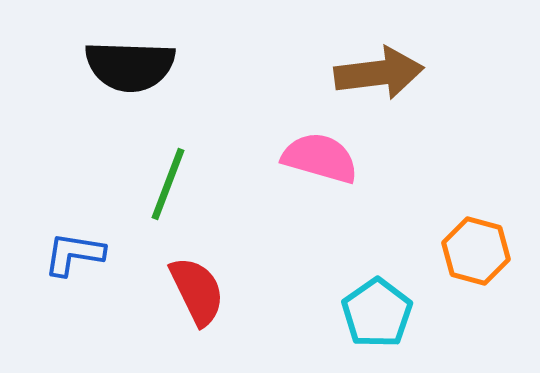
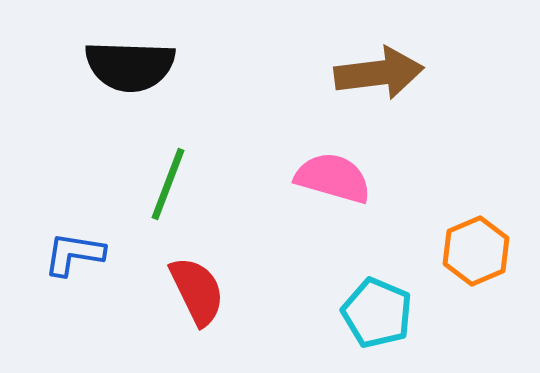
pink semicircle: moved 13 px right, 20 px down
orange hexagon: rotated 22 degrees clockwise
cyan pentagon: rotated 14 degrees counterclockwise
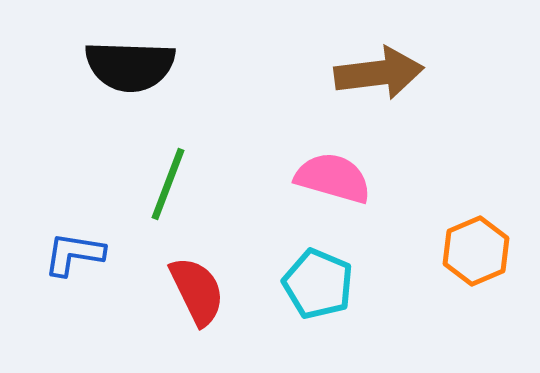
cyan pentagon: moved 59 px left, 29 px up
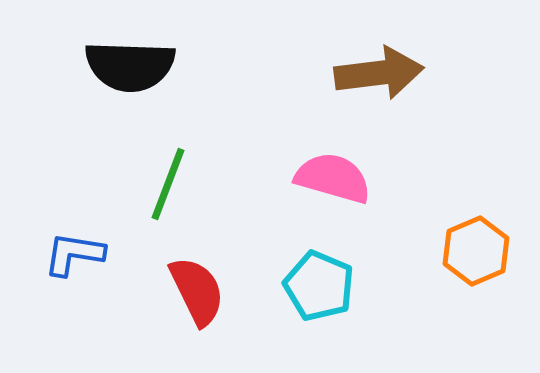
cyan pentagon: moved 1 px right, 2 px down
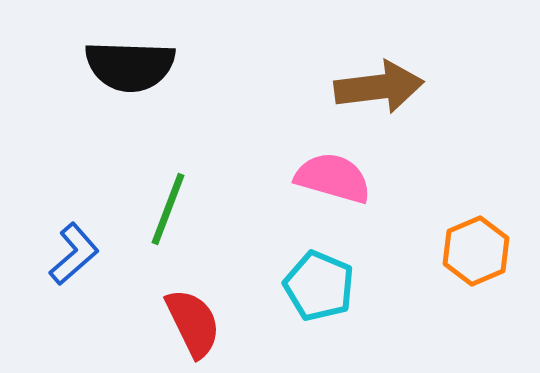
brown arrow: moved 14 px down
green line: moved 25 px down
blue L-shape: rotated 130 degrees clockwise
red semicircle: moved 4 px left, 32 px down
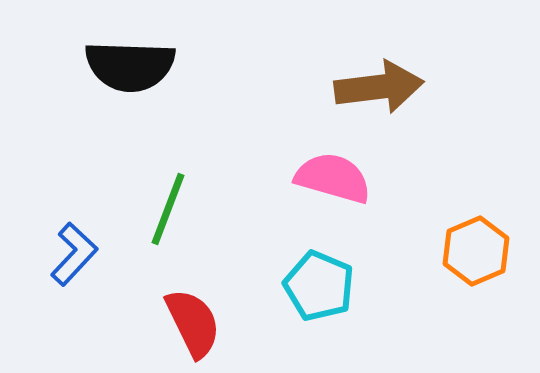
blue L-shape: rotated 6 degrees counterclockwise
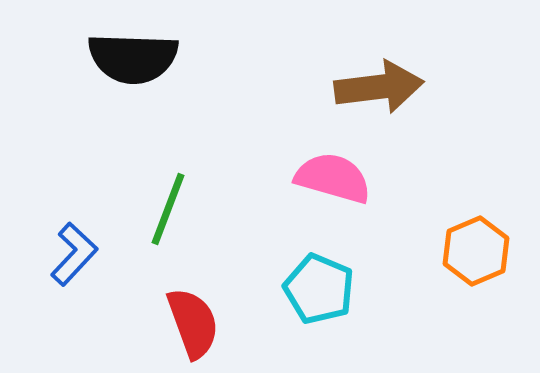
black semicircle: moved 3 px right, 8 px up
cyan pentagon: moved 3 px down
red semicircle: rotated 6 degrees clockwise
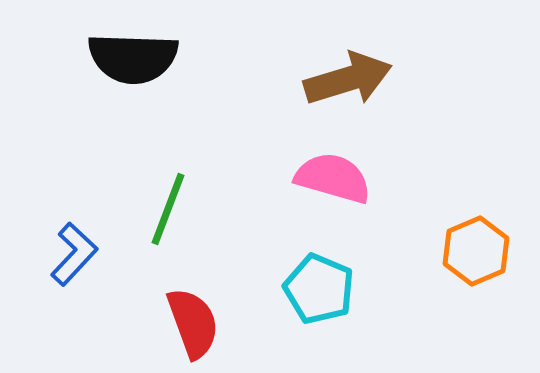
brown arrow: moved 31 px left, 8 px up; rotated 10 degrees counterclockwise
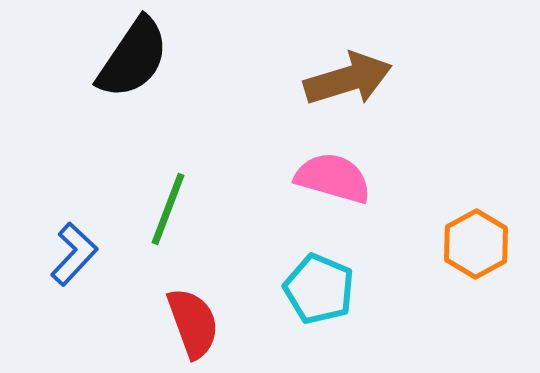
black semicircle: rotated 58 degrees counterclockwise
orange hexagon: moved 7 px up; rotated 6 degrees counterclockwise
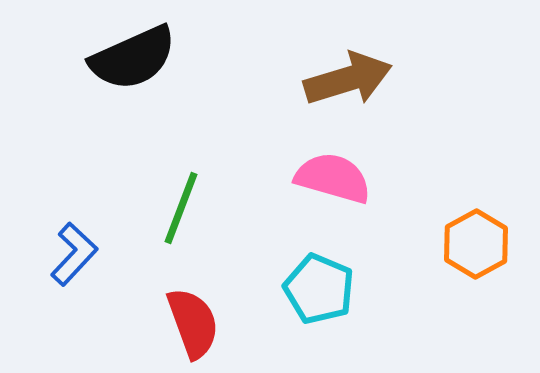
black semicircle: rotated 32 degrees clockwise
green line: moved 13 px right, 1 px up
